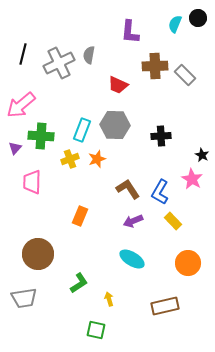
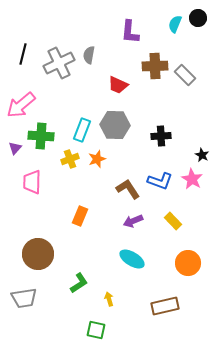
blue L-shape: moved 11 px up; rotated 100 degrees counterclockwise
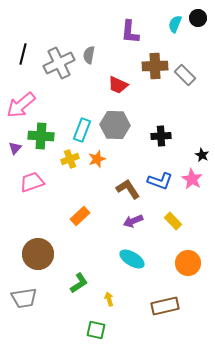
pink trapezoid: rotated 70 degrees clockwise
orange rectangle: rotated 24 degrees clockwise
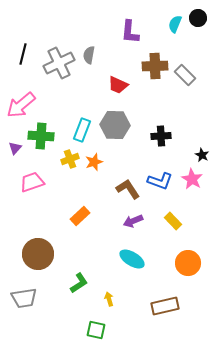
orange star: moved 3 px left, 3 px down
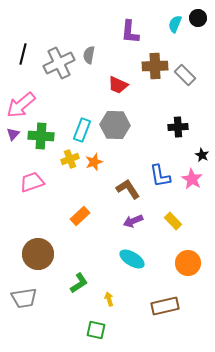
black cross: moved 17 px right, 9 px up
purple triangle: moved 2 px left, 14 px up
blue L-shape: moved 5 px up; rotated 60 degrees clockwise
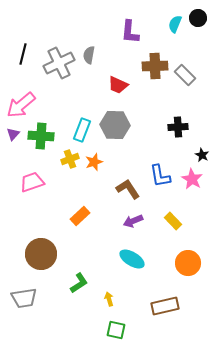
brown circle: moved 3 px right
green square: moved 20 px right
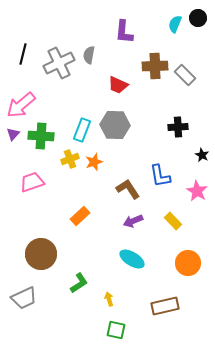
purple L-shape: moved 6 px left
pink star: moved 5 px right, 12 px down
gray trapezoid: rotated 16 degrees counterclockwise
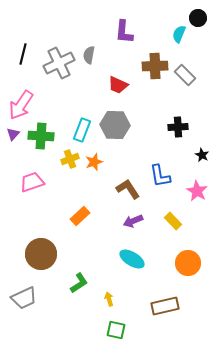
cyan semicircle: moved 4 px right, 10 px down
pink arrow: rotated 16 degrees counterclockwise
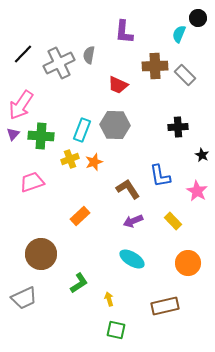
black line: rotated 30 degrees clockwise
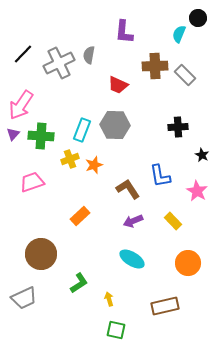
orange star: moved 3 px down
